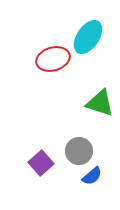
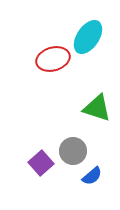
green triangle: moved 3 px left, 5 px down
gray circle: moved 6 px left
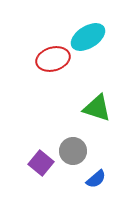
cyan ellipse: rotated 24 degrees clockwise
purple square: rotated 10 degrees counterclockwise
blue semicircle: moved 4 px right, 3 px down
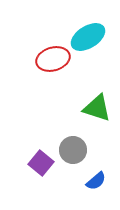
gray circle: moved 1 px up
blue semicircle: moved 2 px down
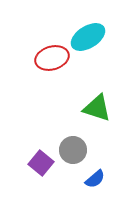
red ellipse: moved 1 px left, 1 px up
blue semicircle: moved 1 px left, 2 px up
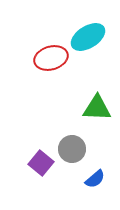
red ellipse: moved 1 px left
green triangle: rotated 16 degrees counterclockwise
gray circle: moved 1 px left, 1 px up
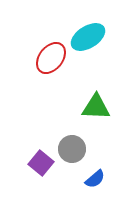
red ellipse: rotated 36 degrees counterclockwise
green triangle: moved 1 px left, 1 px up
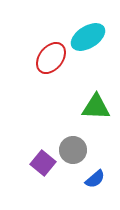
gray circle: moved 1 px right, 1 px down
purple square: moved 2 px right
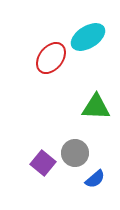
gray circle: moved 2 px right, 3 px down
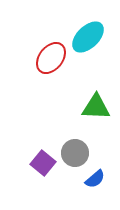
cyan ellipse: rotated 12 degrees counterclockwise
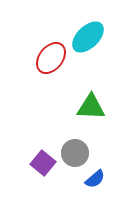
green triangle: moved 5 px left
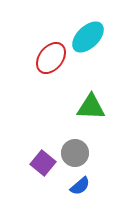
blue semicircle: moved 15 px left, 7 px down
